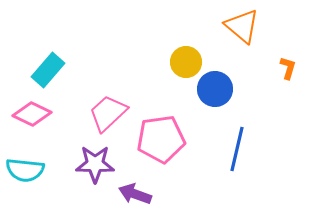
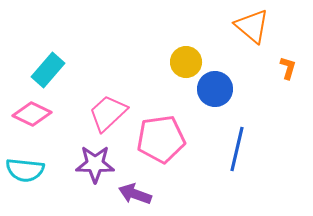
orange triangle: moved 10 px right
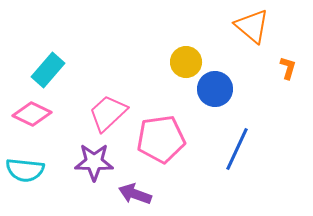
blue line: rotated 12 degrees clockwise
purple star: moved 1 px left, 2 px up
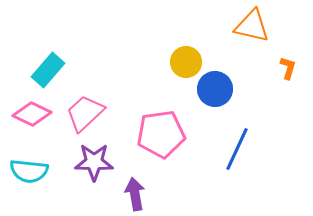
orange triangle: rotated 27 degrees counterclockwise
pink trapezoid: moved 23 px left
pink pentagon: moved 5 px up
cyan semicircle: moved 4 px right, 1 px down
purple arrow: rotated 60 degrees clockwise
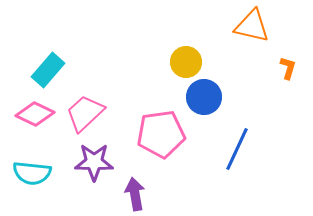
blue circle: moved 11 px left, 8 px down
pink diamond: moved 3 px right
cyan semicircle: moved 3 px right, 2 px down
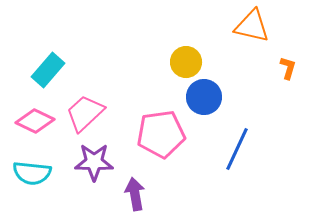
pink diamond: moved 7 px down
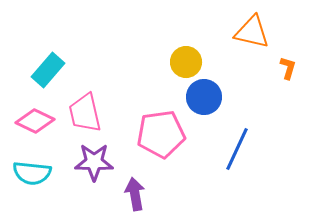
orange triangle: moved 6 px down
pink trapezoid: rotated 60 degrees counterclockwise
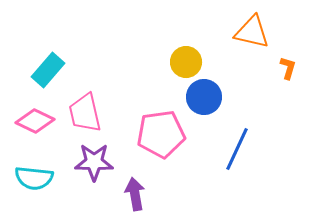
cyan semicircle: moved 2 px right, 5 px down
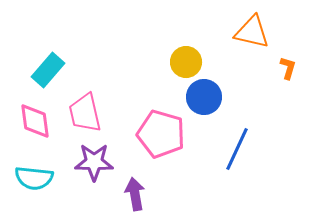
pink diamond: rotated 57 degrees clockwise
pink pentagon: rotated 24 degrees clockwise
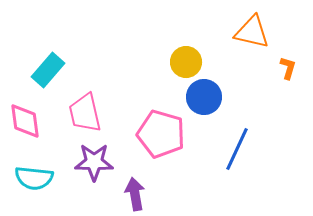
pink diamond: moved 10 px left
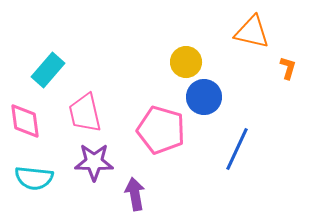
pink pentagon: moved 4 px up
